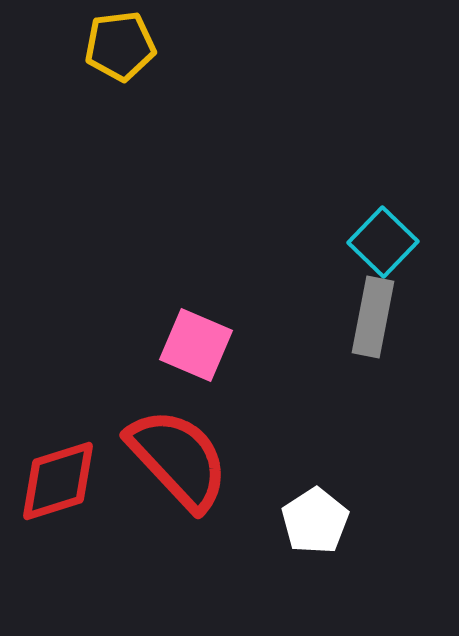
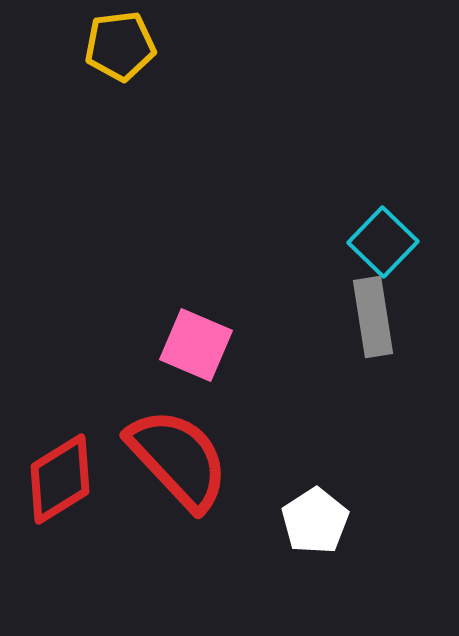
gray rectangle: rotated 20 degrees counterclockwise
red diamond: moved 2 px right, 2 px up; rotated 14 degrees counterclockwise
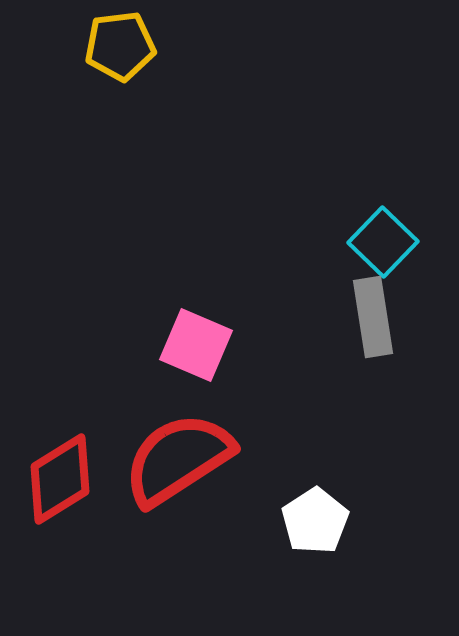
red semicircle: rotated 80 degrees counterclockwise
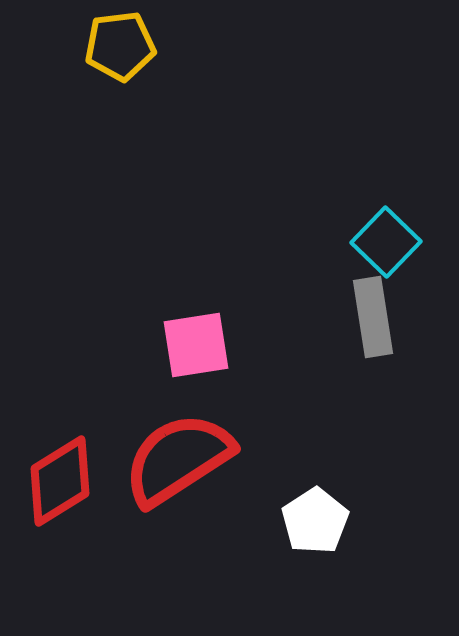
cyan square: moved 3 px right
pink square: rotated 32 degrees counterclockwise
red diamond: moved 2 px down
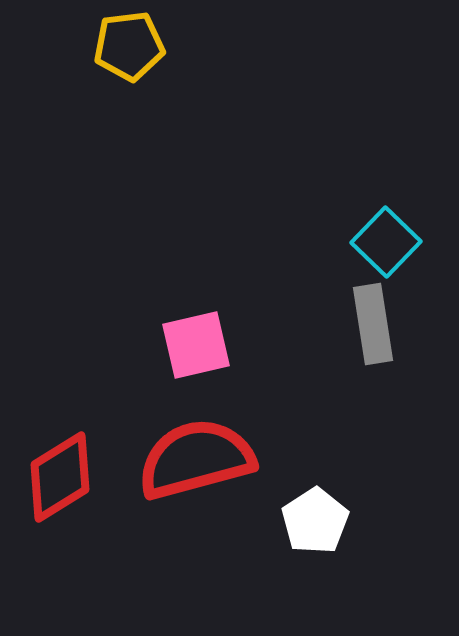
yellow pentagon: moved 9 px right
gray rectangle: moved 7 px down
pink square: rotated 4 degrees counterclockwise
red semicircle: moved 18 px right; rotated 18 degrees clockwise
red diamond: moved 4 px up
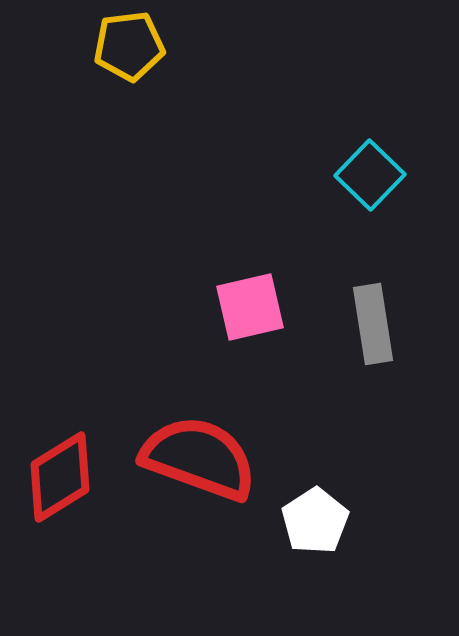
cyan square: moved 16 px left, 67 px up
pink square: moved 54 px right, 38 px up
red semicircle: moved 3 px right, 1 px up; rotated 35 degrees clockwise
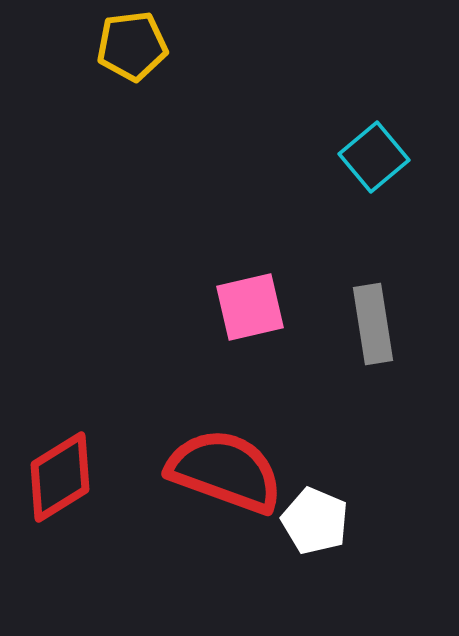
yellow pentagon: moved 3 px right
cyan square: moved 4 px right, 18 px up; rotated 6 degrees clockwise
red semicircle: moved 26 px right, 13 px down
white pentagon: rotated 16 degrees counterclockwise
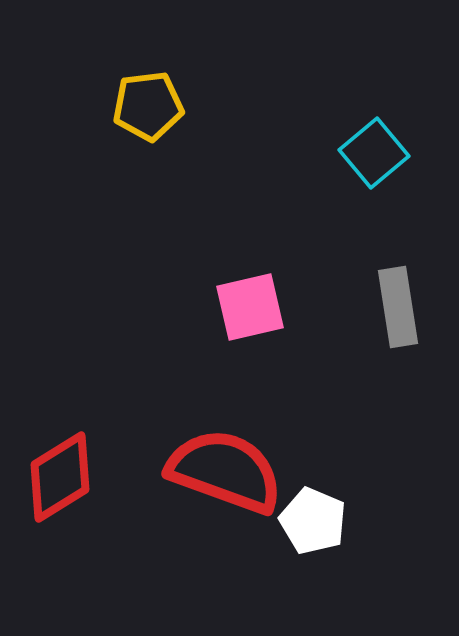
yellow pentagon: moved 16 px right, 60 px down
cyan square: moved 4 px up
gray rectangle: moved 25 px right, 17 px up
white pentagon: moved 2 px left
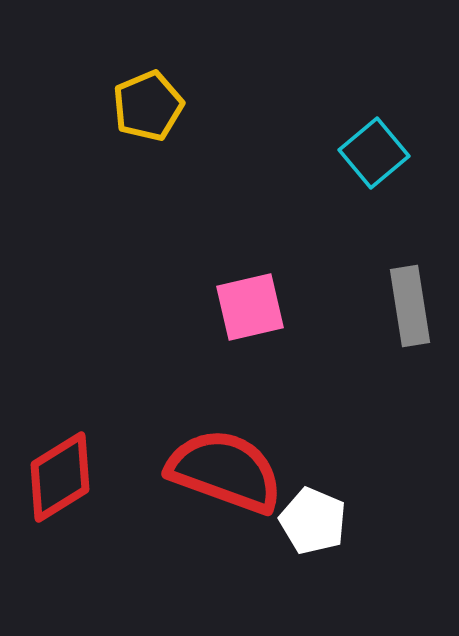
yellow pentagon: rotated 16 degrees counterclockwise
gray rectangle: moved 12 px right, 1 px up
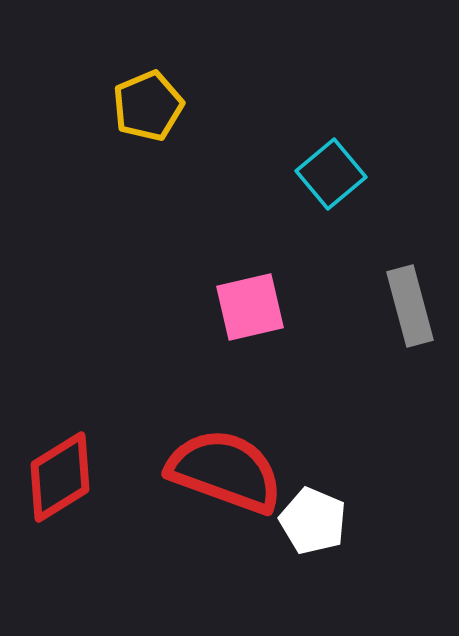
cyan square: moved 43 px left, 21 px down
gray rectangle: rotated 6 degrees counterclockwise
